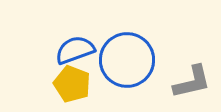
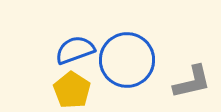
yellow pentagon: moved 6 px down; rotated 12 degrees clockwise
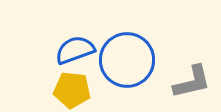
yellow pentagon: rotated 27 degrees counterclockwise
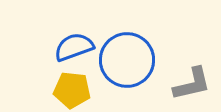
blue semicircle: moved 1 px left, 3 px up
gray L-shape: moved 2 px down
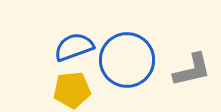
gray L-shape: moved 14 px up
yellow pentagon: rotated 12 degrees counterclockwise
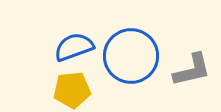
blue circle: moved 4 px right, 4 px up
